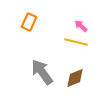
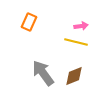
pink arrow: rotated 128 degrees clockwise
gray arrow: moved 1 px right, 1 px down
brown diamond: moved 1 px left, 2 px up
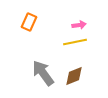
pink arrow: moved 2 px left, 1 px up
yellow line: moved 1 px left; rotated 25 degrees counterclockwise
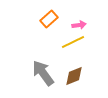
orange rectangle: moved 20 px right, 3 px up; rotated 24 degrees clockwise
yellow line: moved 2 px left; rotated 15 degrees counterclockwise
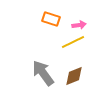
orange rectangle: moved 2 px right; rotated 60 degrees clockwise
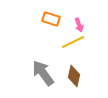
pink arrow: rotated 80 degrees clockwise
brown diamond: rotated 55 degrees counterclockwise
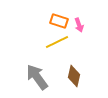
orange rectangle: moved 8 px right, 2 px down
yellow line: moved 16 px left
gray arrow: moved 6 px left, 4 px down
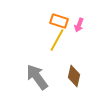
pink arrow: rotated 40 degrees clockwise
yellow line: moved 2 px up; rotated 35 degrees counterclockwise
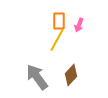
orange rectangle: rotated 72 degrees clockwise
brown diamond: moved 3 px left, 1 px up; rotated 30 degrees clockwise
